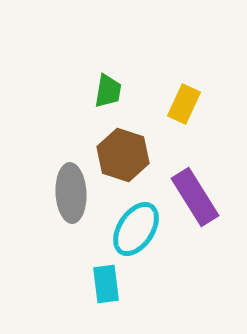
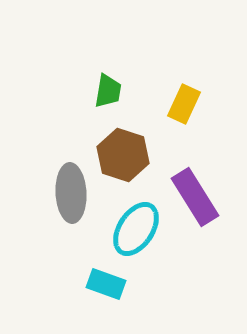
cyan rectangle: rotated 63 degrees counterclockwise
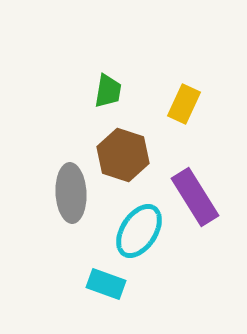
cyan ellipse: moved 3 px right, 2 px down
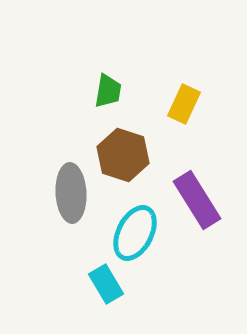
purple rectangle: moved 2 px right, 3 px down
cyan ellipse: moved 4 px left, 2 px down; rotated 6 degrees counterclockwise
cyan rectangle: rotated 39 degrees clockwise
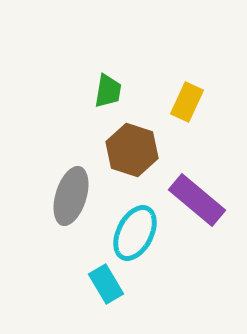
yellow rectangle: moved 3 px right, 2 px up
brown hexagon: moved 9 px right, 5 px up
gray ellipse: moved 3 px down; rotated 20 degrees clockwise
purple rectangle: rotated 18 degrees counterclockwise
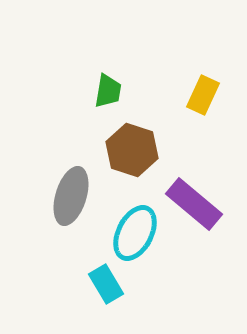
yellow rectangle: moved 16 px right, 7 px up
purple rectangle: moved 3 px left, 4 px down
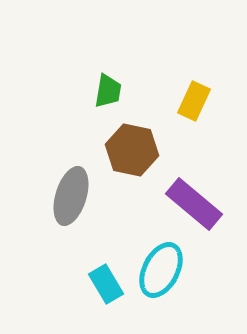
yellow rectangle: moved 9 px left, 6 px down
brown hexagon: rotated 6 degrees counterclockwise
cyan ellipse: moved 26 px right, 37 px down
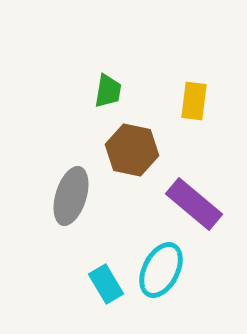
yellow rectangle: rotated 18 degrees counterclockwise
